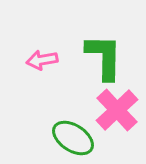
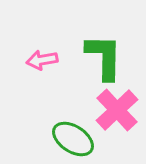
green ellipse: moved 1 px down
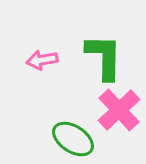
pink cross: moved 2 px right
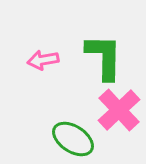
pink arrow: moved 1 px right
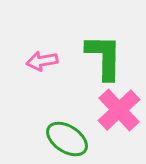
pink arrow: moved 1 px left, 1 px down
green ellipse: moved 6 px left
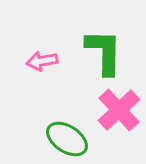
green L-shape: moved 5 px up
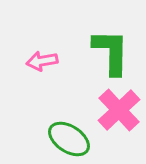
green L-shape: moved 7 px right
green ellipse: moved 2 px right
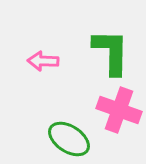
pink arrow: moved 1 px right; rotated 12 degrees clockwise
pink cross: rotated 27 degrees counterclockwise
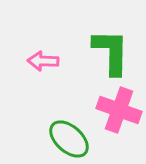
green ellipse: rotated 9 degrees clockwise
